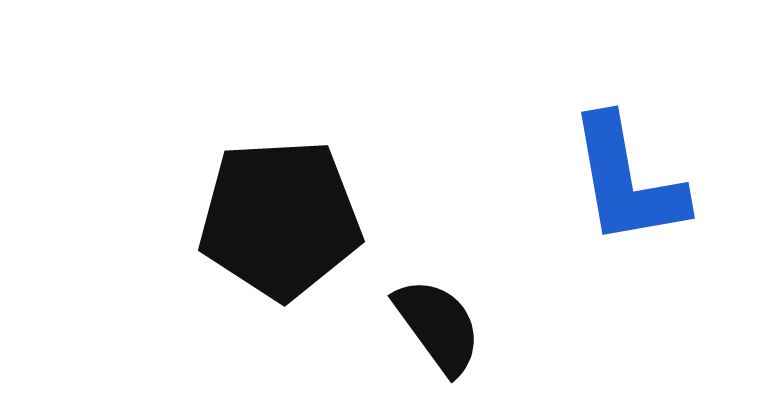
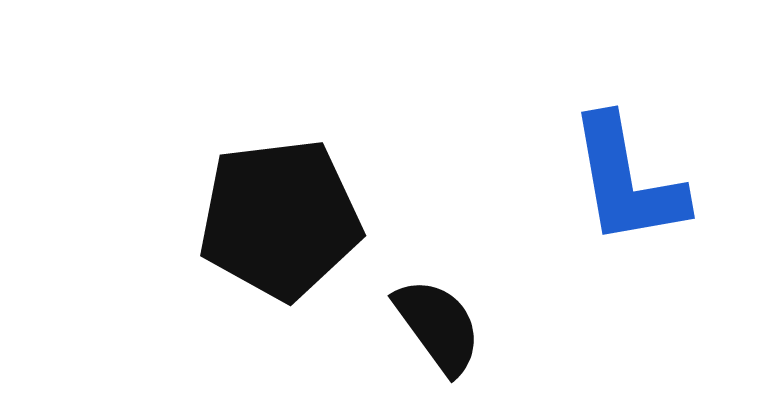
black pentagon: rotated 4 degrees counterclockwise
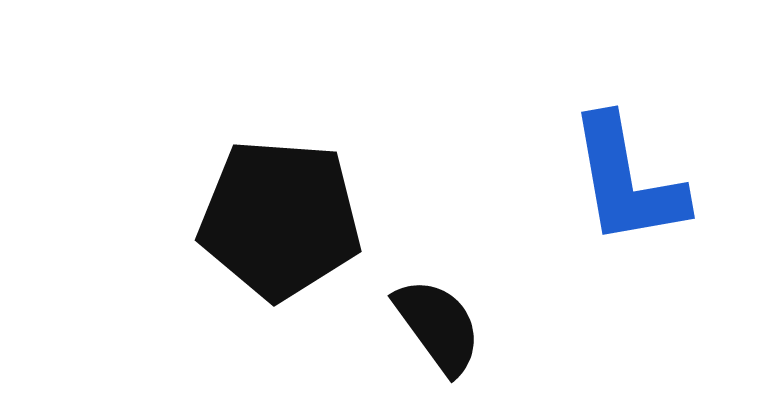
black pentagon: rotated 11 degrees clockwise
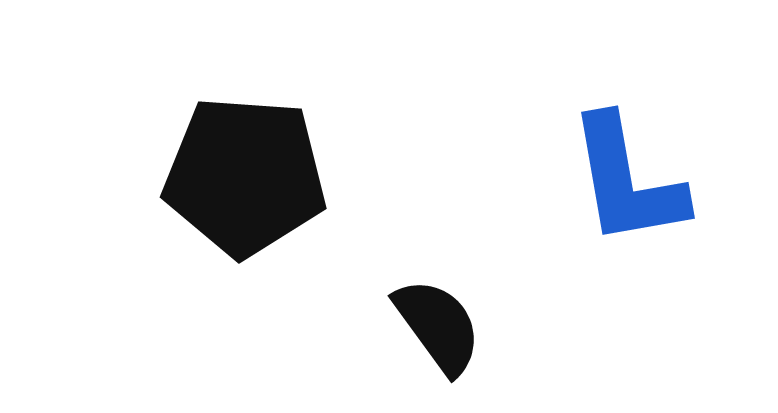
black pentagon: moved 35 px left, 43 px up
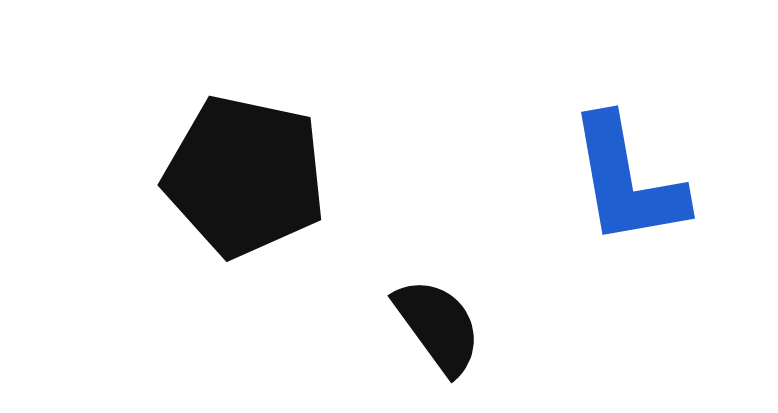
black pentagon: rotated 8 degrees clockwise
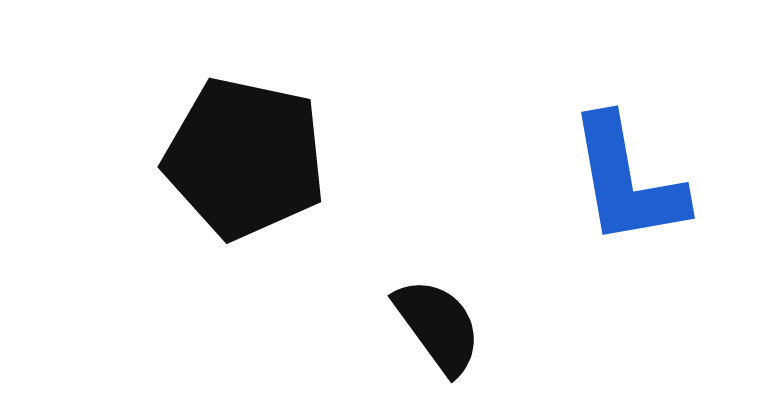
black pentagon: moved 18 px up
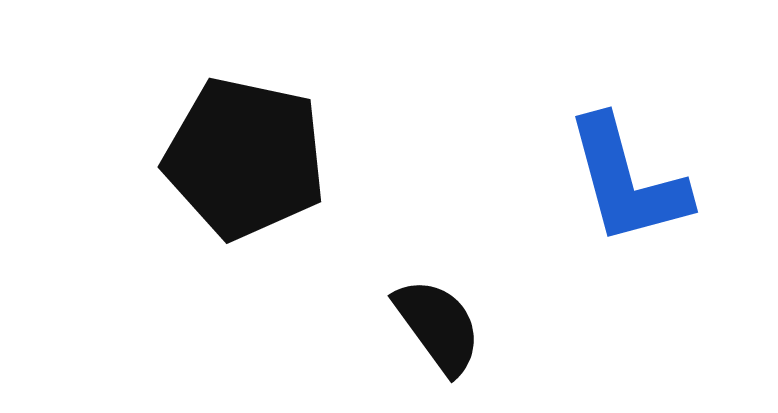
blue L-shape: rotated 5 degrees counterclockwise
